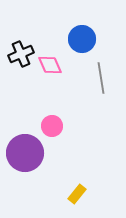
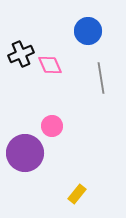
blue circle: moved 6 px right, 8 px up
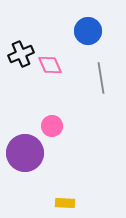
yellow rectangle: moved 12 px left, 9 px down; rotated 54 degrees clockwise
